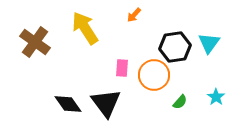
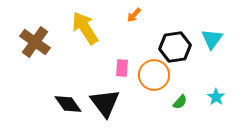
cyan triangle: moved 3 px right, 4 px up
black triangle: moved 1 px left
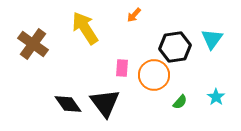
brown cross: moved 2 px left, 2 px down
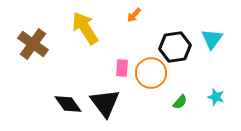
orange circle: moved 3 px left, 2 px up
cyan star: rotated 18 degrees counterclockwise
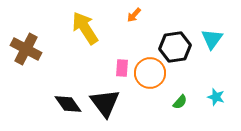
brown cross: moved 7 px left, 5 px down; rotated 8 degrees counterclockwise
orange circle: moved 1 px left
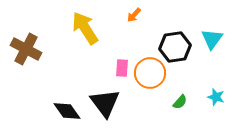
black diamond: moved 1 px left, 7 px down
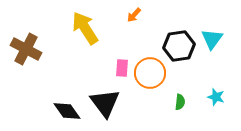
black hexagon: moved 4 px right, 1 px up
green semicircle: rotated 35 degrees counterclockwise
